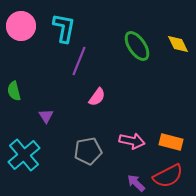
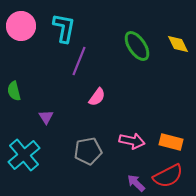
purple triangle: moved 1 px down
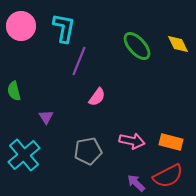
green ellipse: rotated 8 degrees counterclockwise
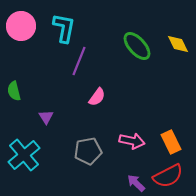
orange rectangle: rotated 50 degrees clockwise
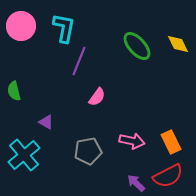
purple triangle: moved 5 px down; rotated 28 degrees counterclockwise
